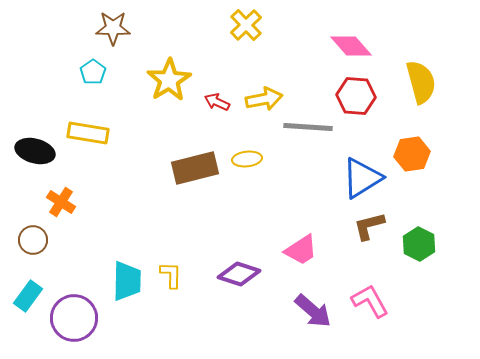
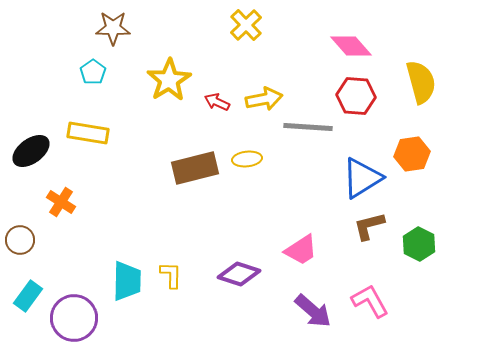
black ellipse: moved 4 px left; rotated 51 degrees counterclockwise
brown circle: moved 13 px left
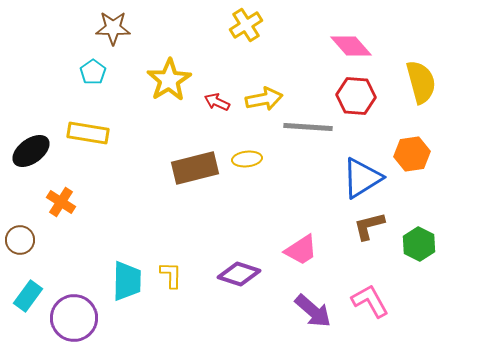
yellow cross: rotated 12 degrees clockwise
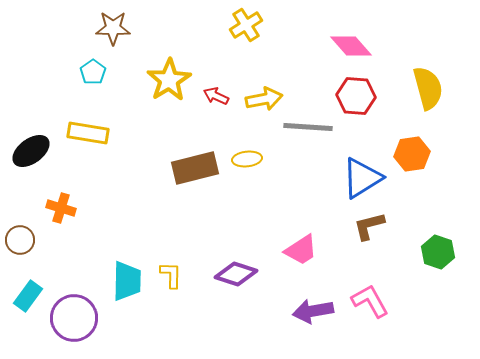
yellow semicircle: moved 7 px right, 6 px down
red arrow: moved 1 px left, 6 px up
orange cross: moved 6 px down; rotated 16 degrees counterclockwise
green hexagon: moved 19 px right, 8 px down; rotated 8 degrees counterclockwise
purple diamond: moved 3 px left
purple arrow: rotated 129 degrees clockwise
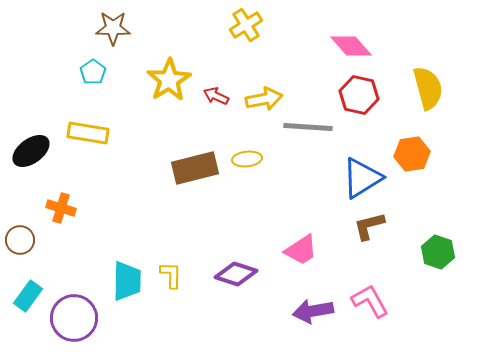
red hexagon: moved 3 px right, 1 px up; rotated 9 degrees clockwise
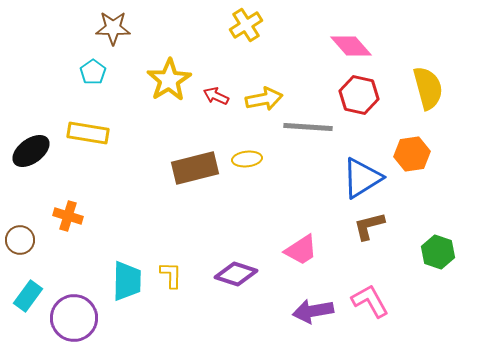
orange cross: moved 7 px right, 8 px down
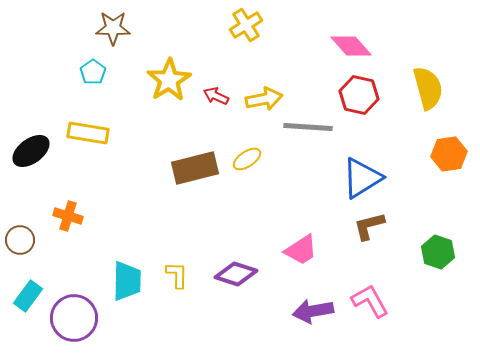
orange hexagon: moved 37 px right
yellow ellipse: rotated 28 degrees counterclockwise
yellow L-shape: moved 6 px right
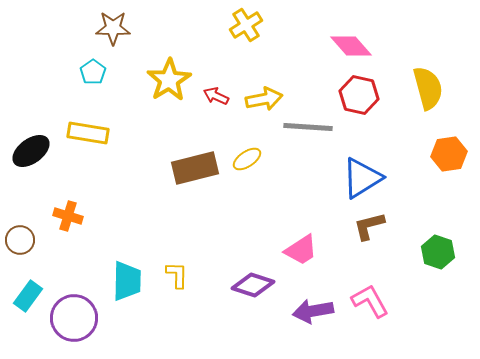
purple diamond: moved 17 px right, 11 px down
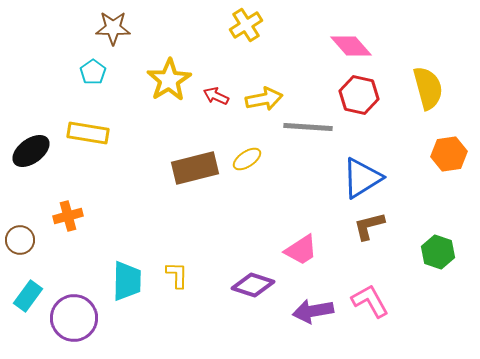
orange cross: rotated 32 degrees counterclockwise
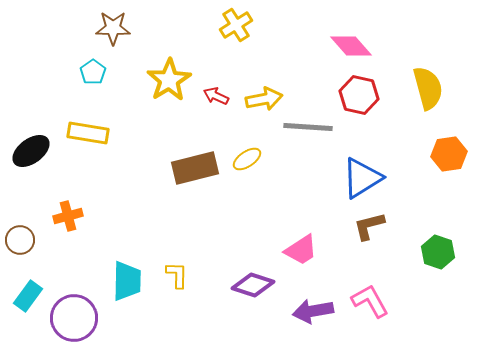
yellow cross: moved 10 px left
